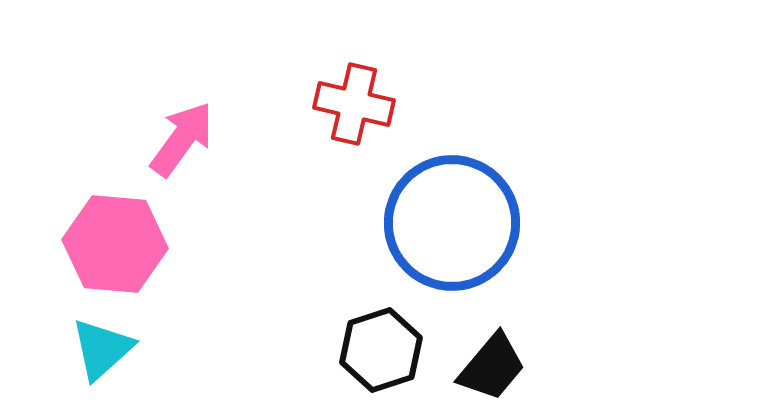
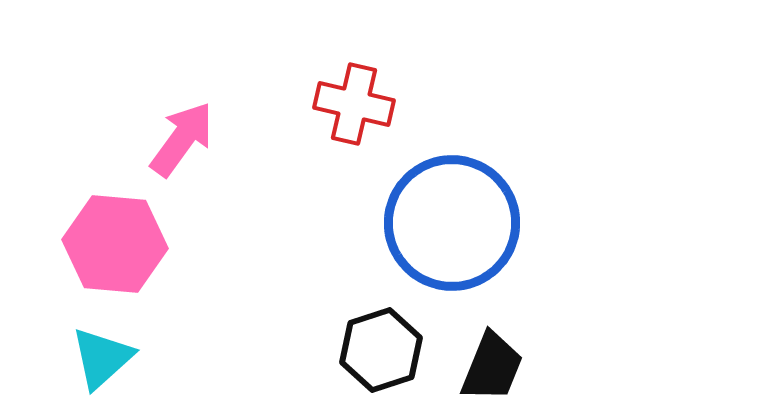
cyan triangle: moved 9 px down
black trapezoid: rotated 18 degrees counterclockwise
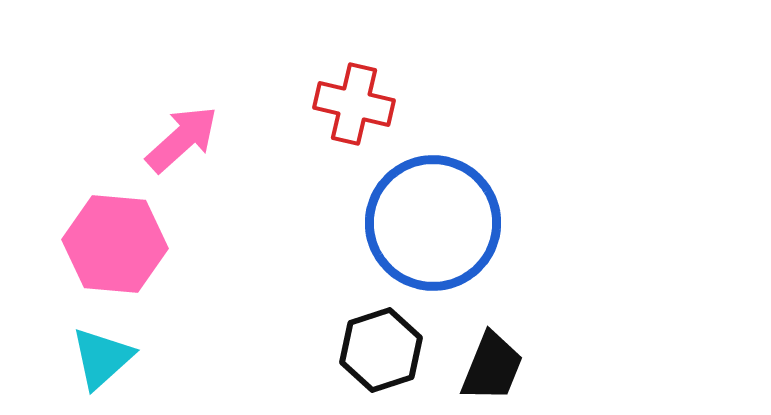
pink arrow: rotated 12 degrees clockwise
blue circle: moved 19 px left
